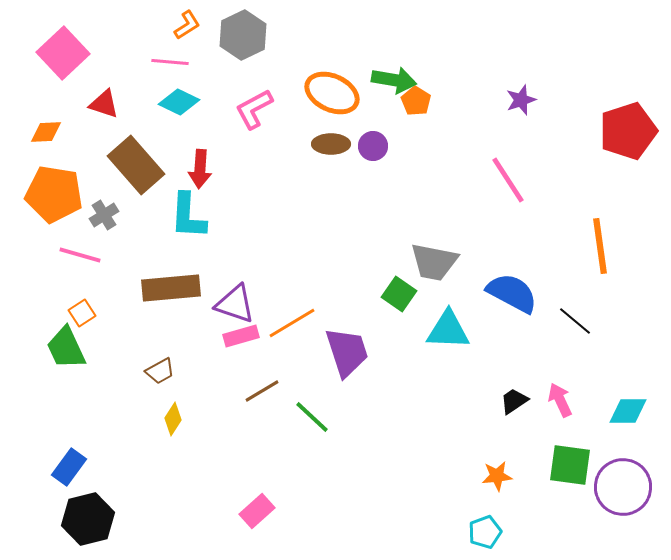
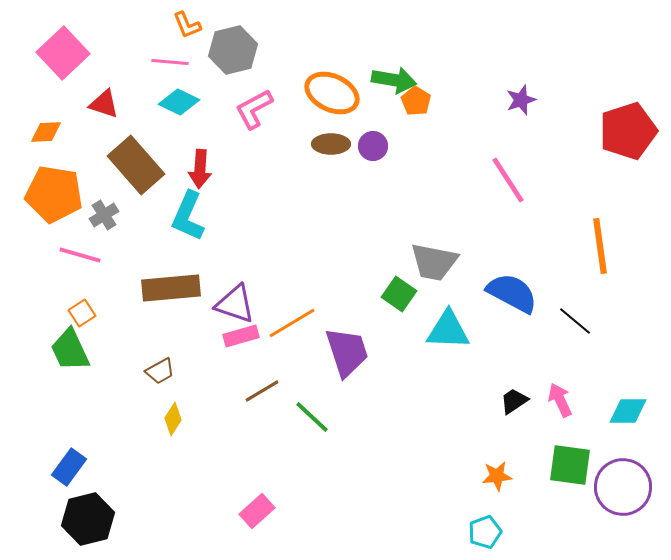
orange L-shape at (187, 25): rotated 100 degrees clockwise
gray hexagon at (243, 35): moved 10 px left, 15 px down; rotated 12 degrees clockwise
cyan L-shape at (188, 216): rotated 21 degrees clockwise
green trapezoid at (66, 348): moved 4 px right, 2 px down
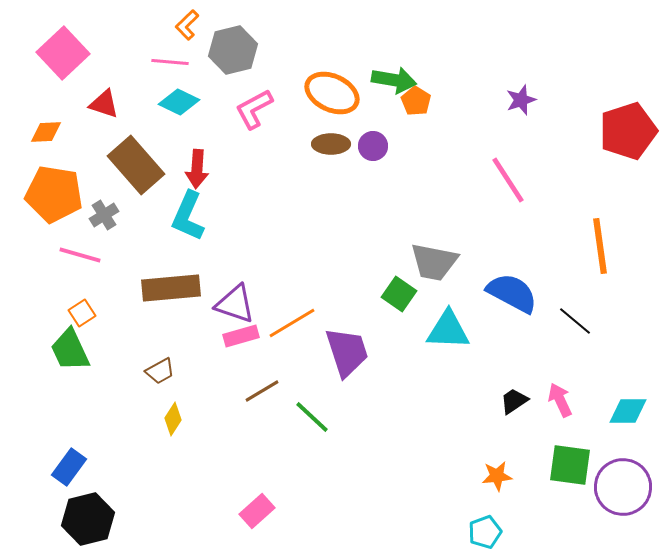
orange L-shape at (187, 25): rotated 68 degrees clockwise
red arrow at (200, 169): moved 3 px left
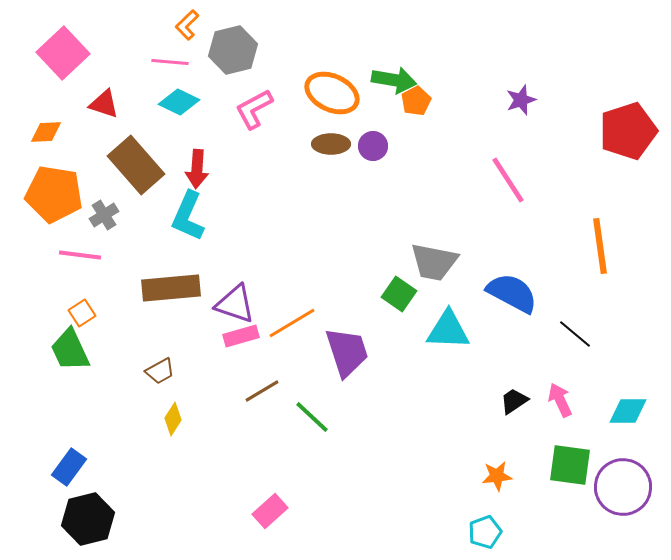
orange pentagon at (416, 101): rotated 12 degrees clockwise
pink line at (80, 255): rotated 9 degrees counterclockwise
black line at (575, 321): moved 13 px down
pink rectangle at (257, 511): moved 13 px right
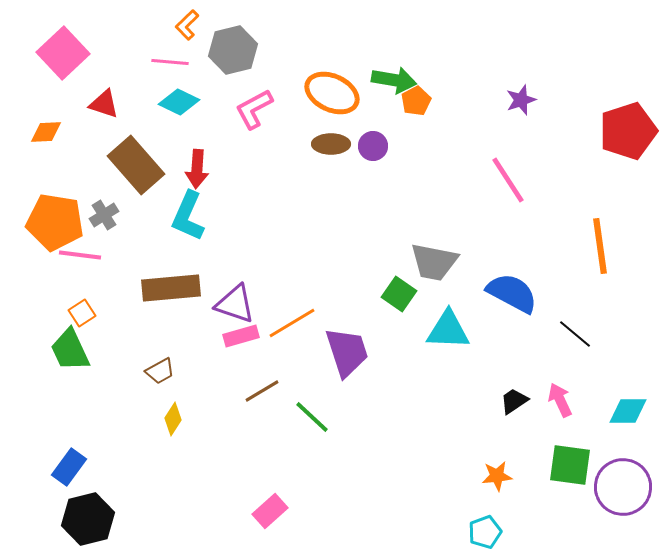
orange pentagon at (54, 194): moved 1 px right, 28 px down
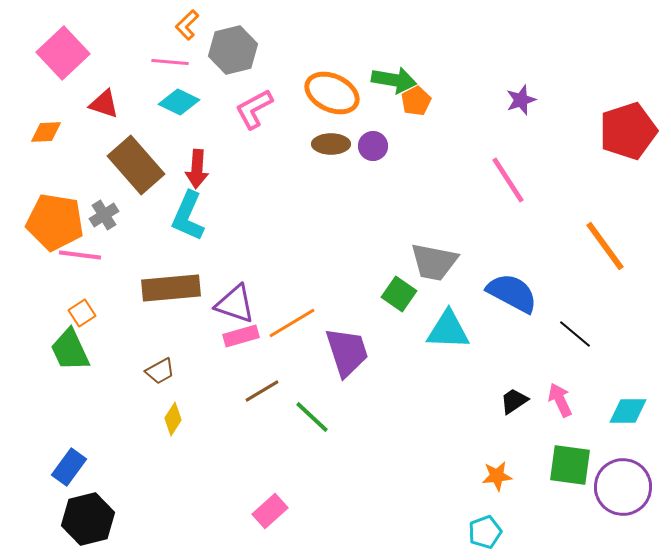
orange line at (600, 246): moved 5 px right; rotated 28 degrees counterclockwise
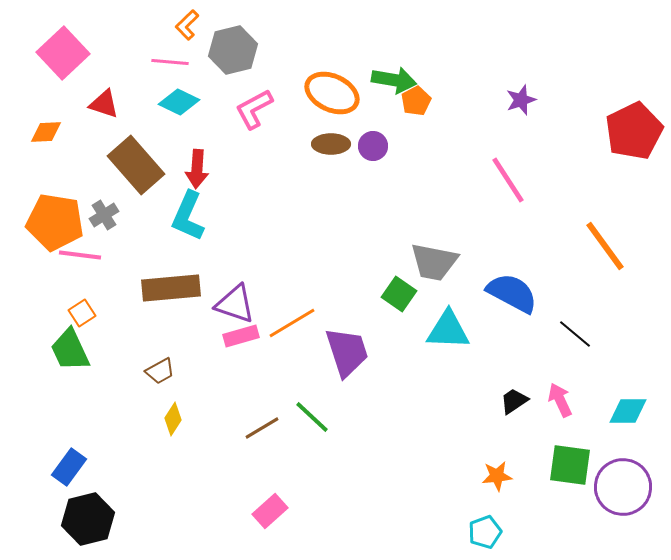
red pentagon at (628, 131): moved 6 px right; rotated 8 degrees counterclockwise
brown line at (262, 391): moved 37 px down
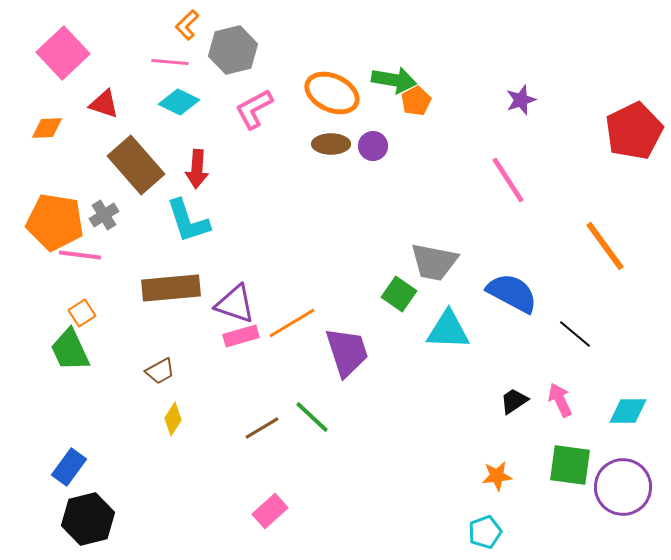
orange diamond at (46, 132): moved 1 px right, 4 px up
cyan L-shape at (188, 216): moved 5 px down; rotated 42 degrees counterclockwise
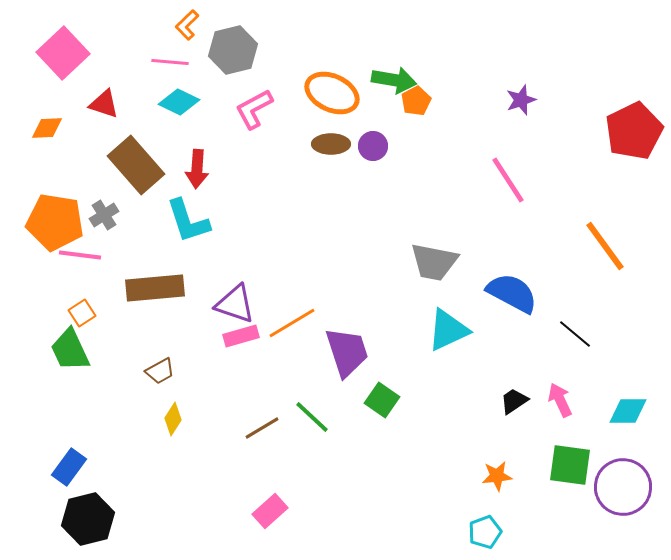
brown rectangle at (171, 288): moved 16 px left
green square at (399, 294): moved 17 px left, 106 px down
cyan triangle at (448, 330): rotated 27 degrees counterclockwise
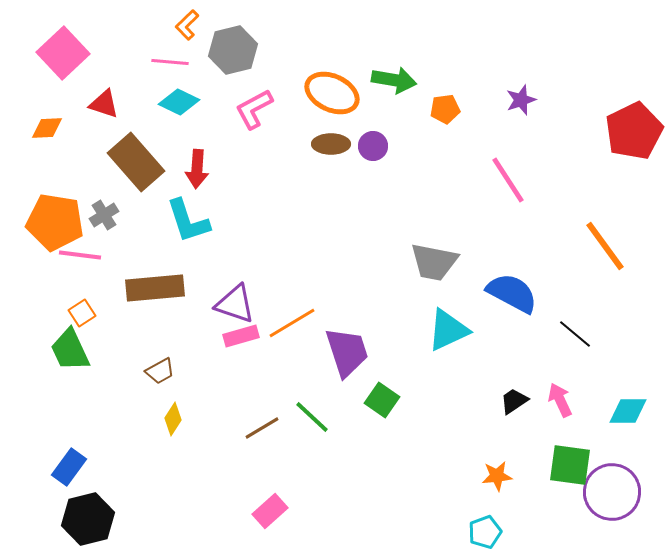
orange pentagon at (416, 101): moved 29 px right, 8 px down; rotated 20 degrees clockwise
brown rectangle at (136, 165): moved 3 px up
purple circle at (623, 487): moved 11 px left, 5 px down
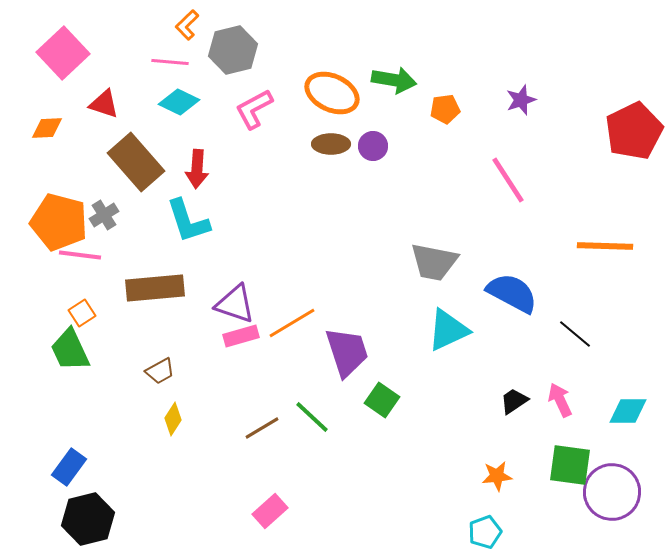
orange pentagon at (55, 222): moved 4 px right; rotated 6 degrees clockwise
orange line at (605, 246): rotated 52 degrees counterclockwise
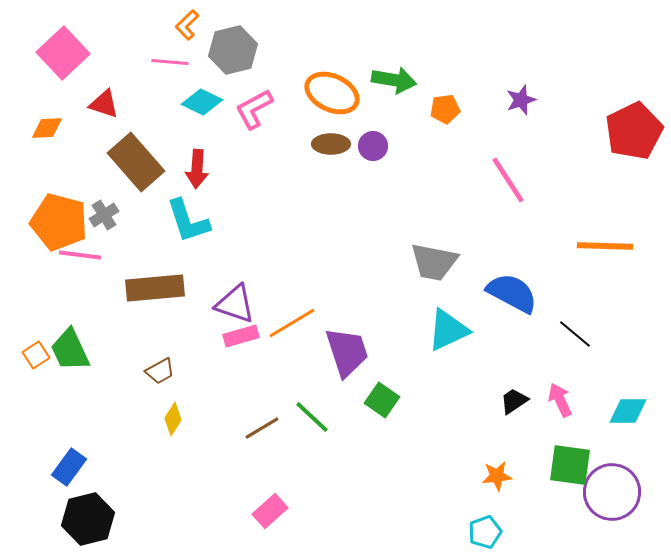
cyan diamond at (179, 102): moved 23 px right
orange square at (82, 313): moved 46 px left, 42 px down
